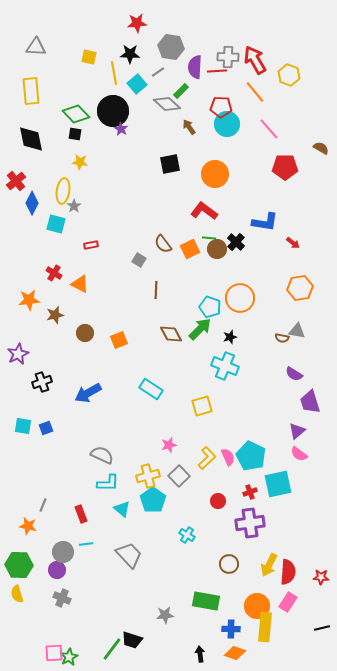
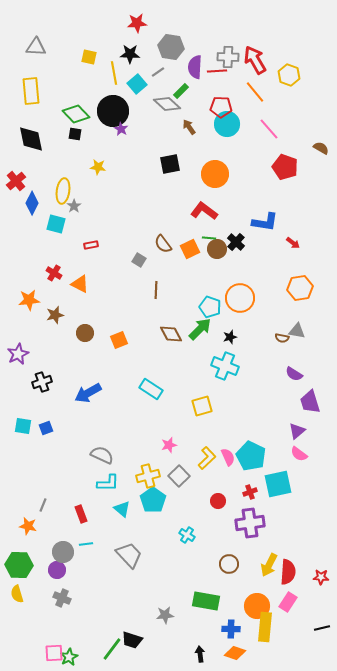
yellow star at (80, 162): moved 18 px right, 5 px down
red pentagon at (285, 167): rotated 20 degrees clockwise
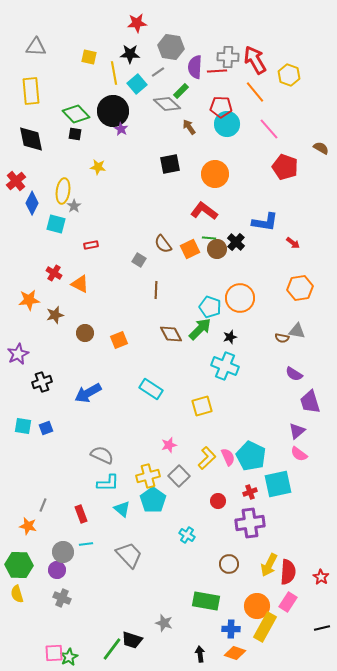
red star at (321, 577): rotated 28 degrees clockwise
gray star at (165, 615): moved 1 px left, 8 px down; rotated 24 degrees clockwise
yellow rectangle at (265, 627): rotated 24 degrees clockwise
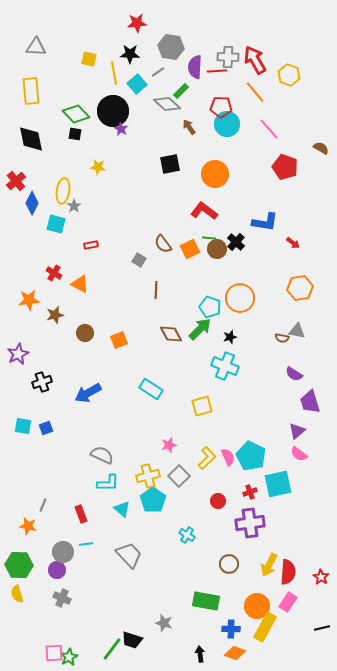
yellow square at (89, 57): moved 2 px down
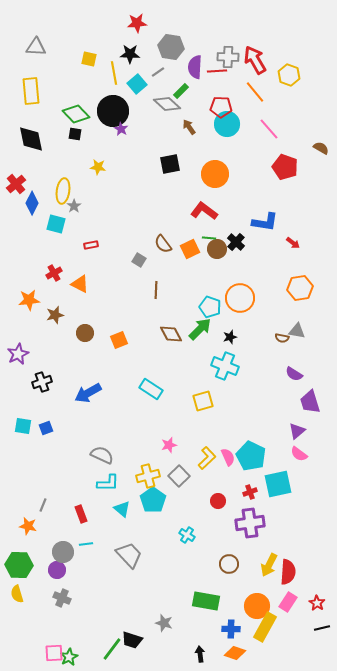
red cross at (16, 181): moved 3 px down
red cross at (54, 273): rotated 28 degrees clockwise
yellow square at (202, 406): moved 1 px right, 5 px up
red star at (321, 577): moved 4 px left, 26 px down
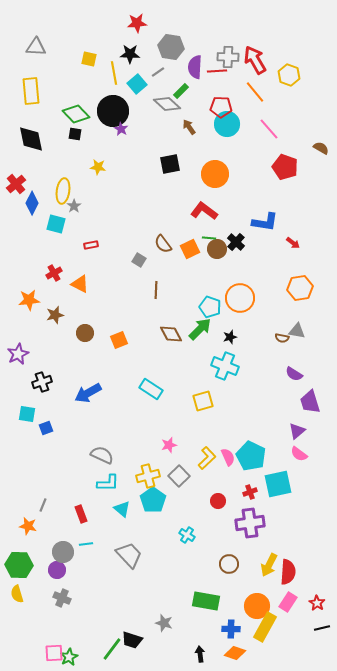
cyan square at (23, 426): moved 4 px right, 12 px up
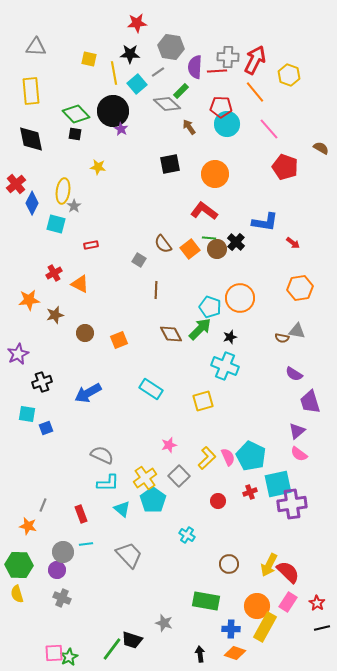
red arrow at (255, 60): rotated 56 degrees clockwise
orange square at (190, 249): rotated 12 degrees counterclockwise
yellow cross at (148, 476): moved 3 px left, 2 px down; rotated 20 degrees counterclockwise
purple cross at (250, 523): moved 42 px right, 19 px up
red semicircle at (288, 572): rotated 50 degrees counterclockwise
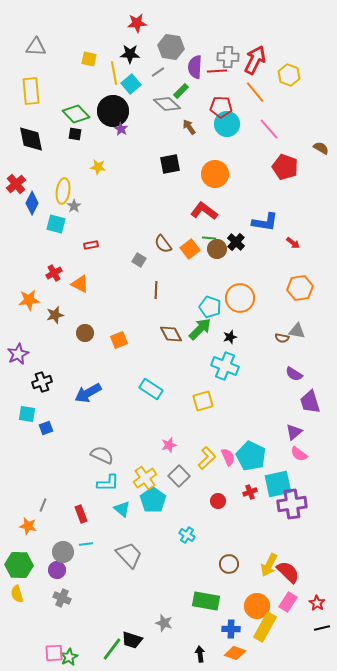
cyan square at (137, 84): moved 6 px left
purple triangle at (297, 431): moved 3 px left, 1 px down
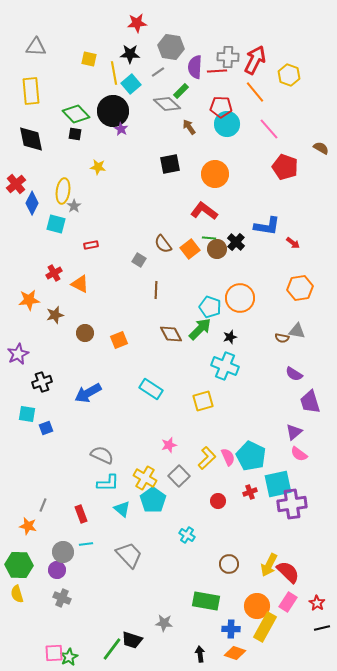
blue L-shape at (265, 222): moved 2 px right, 4 px down
yellow cross at (145, 478): rotated 25 degrees counterclockwise
gray star at (164, 623): rotated 12 degrees counterclockwise
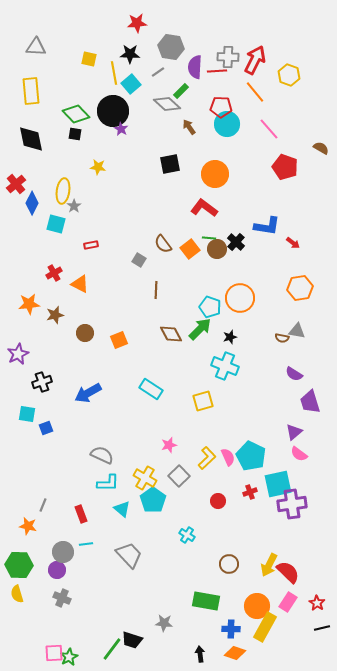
red L-shape at (204, 211): moved 3 px up
orange star at (29, 300): moved 4 px down
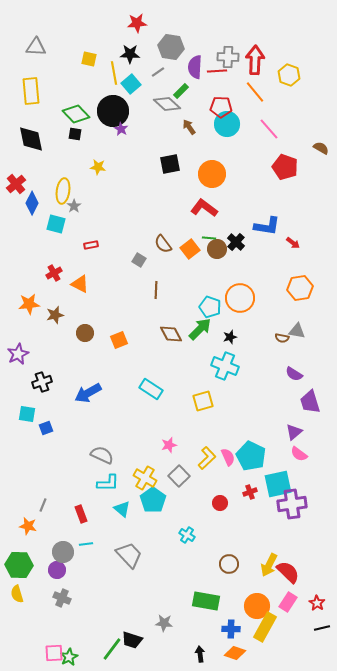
red arrow at (255, 60): rotated 24 degrees counterclockwise
orange circle at (215, 174): moved 3 px left
red circle at (218, 501): moved 2 px right, 2 px down
